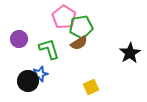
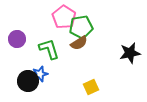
purple circle: moved 2 px left
black star: rotated 20 degrees clockwise
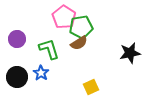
blue star: moved 1 px right, 1 px up; rotated 21 degrees counterclockwise
black circle: moved 11 px left, 4 px up
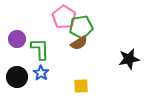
green L-shape: moved 9 px left; rotated 15 degrees clockwise
black star: moved 1 px left, 6 px down
yellow square: moved 10 px left, 1 px up; rotated 21 degrees clockwise
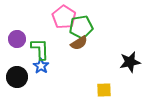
black star: moved 1 px right, 3 px down
blue star: moved 7 px up
yellow square: moved 23 px right, 4 px down
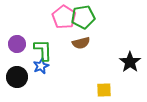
green pentagon: moved 2 px right, 10 px up
purple circle: moved 5 px down
brown semicircle: moved 2 px right; rotated 18 degrees clockwise
green L-shape: moved 3 px right, 1 px down
black star: rotated 25 degrees counterclockwise
blue star: rotated 14 degrees clockwise
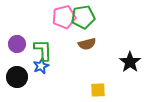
pink pentagon: rotated 25 degrees clockwise
brown semicircle: moved 6 px right, 1 px down
yellow square: moved 6 px left
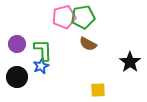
brown semicircle: moved 1 px right; rotated 42 degrees clockwise
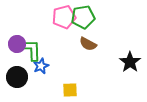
green L-shape: moved 11 px left
yellow square: moved 28 px left
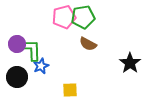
black star: moved 1 px down
